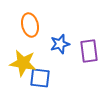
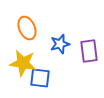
orange ellipse: moved 3 px left, 3 px down; rotated 10 degrees counterclockwise
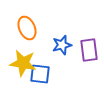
blue star: moved 2 px right, 1 px down
purple rectangle: moved 1 px up
blue square: moved 4 px up
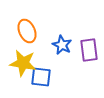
orange ellipse: moved 3 px down
blue star: rotated 30 degrees counterclockwise
blue square: moved 1 px right, 3 px down
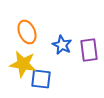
orange ellipse: moved 1 px down
yellow star: moved 1 px down
blue square: moved 2 px down
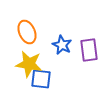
yellow star: moved 6 px right
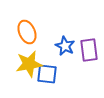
blue star: moved 3 px right, 1 px down
yellow star: rotated 20 degrees counterclockwise
blue square: moved 6 px right, 5 px up
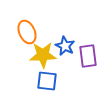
purple rectangle: moved 1 px left, 6 px down
yellow star: moved 14 px right, 9 px up; rotated 8 degrees clockwise
blue square: moved 7 px down
